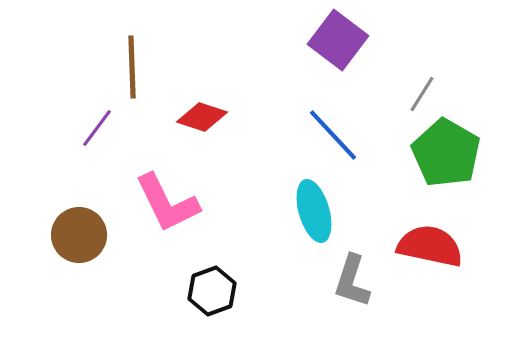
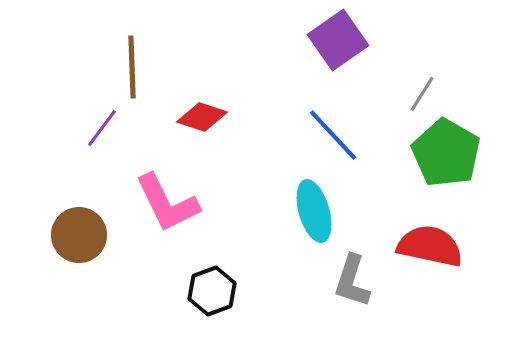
purple square: rotated 18 degrees clockwise
purple line: moved 5 px right
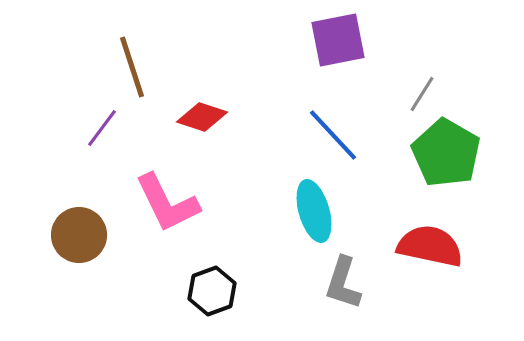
purple square: rotated 24 degrees clockwise
brown line: rotated 16 degrees counterclockwise
gray L-shape: moved 9 px left, 2 px down
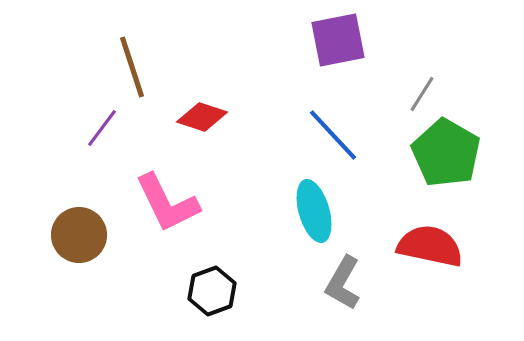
gray L-shape: rotated 12 degrees clockwise
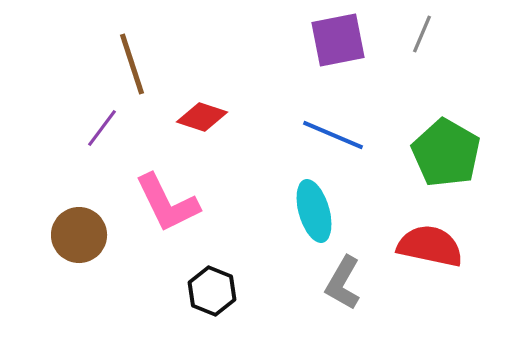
brown line: moved 3 px up
gray line: moved 60 px up; rotated 9 degrees counterclockwise
blue line: rotated 24 degrees counterclockwise
black hexagon: rotated 18 degrees counterclockwise
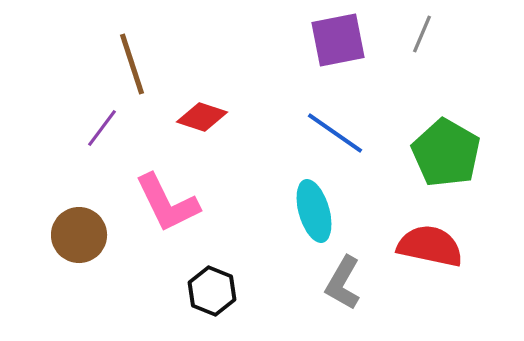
blue line: moved 2 px right, 2 px up; rotated 12 degrees clockwise
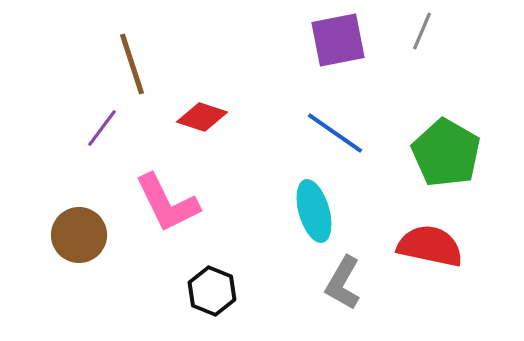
gray line: moved 3 px up
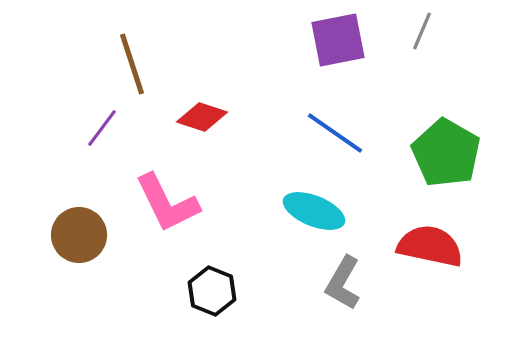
cyan ellipse: rotated 52 degrees counterclockwise
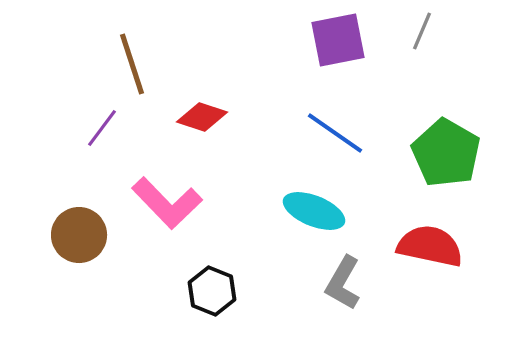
pink L-shape: rotated 18 degrees counterclockwise
